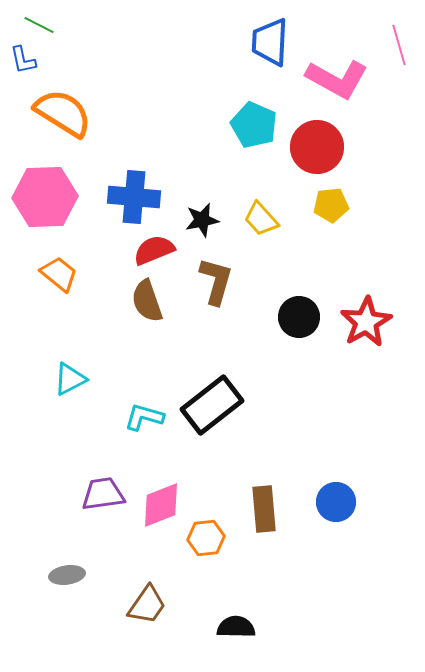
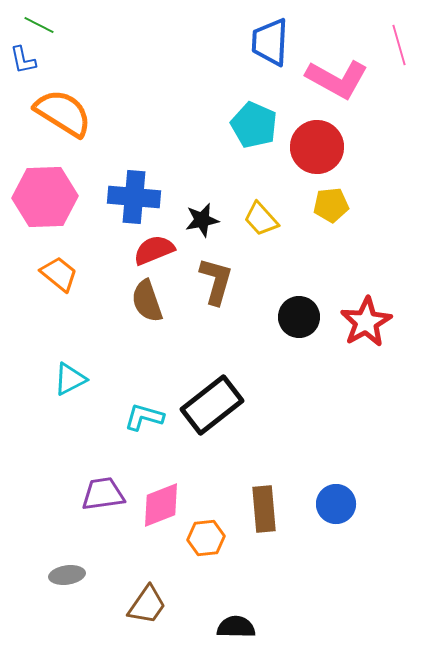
blue circle: moved 2 px down
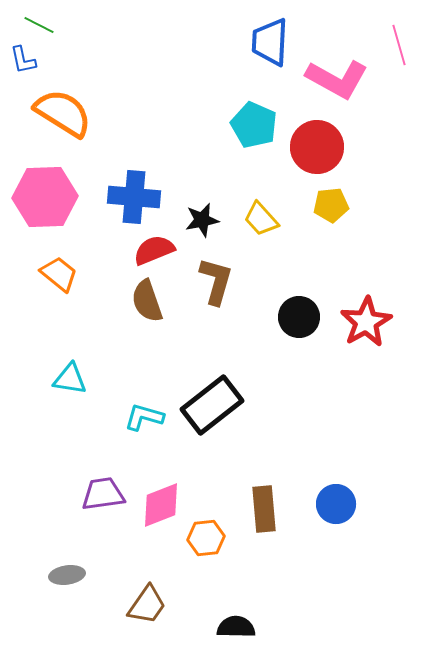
cyan triangle: rotated 36 degrees clockwise
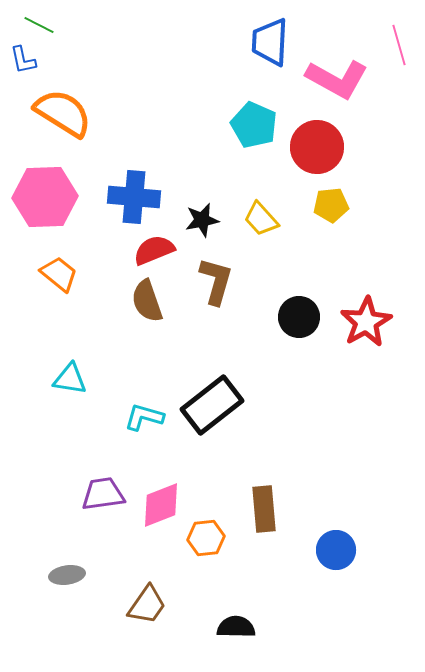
blue circle: moved 46 px down
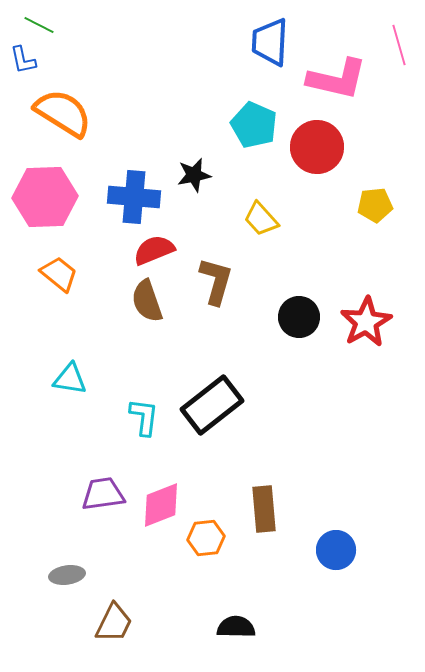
pink L-shape: rotated 16 degrees counterclockwise
yellow pentagon: moved 44 px right
black star: moved 8 px left, 45 px up
cyan L-shape: rotated 81 degrees clockwise
brown trapezoid: moved 33 px left, 18 px down; rotated 9 degrees counterclockwise
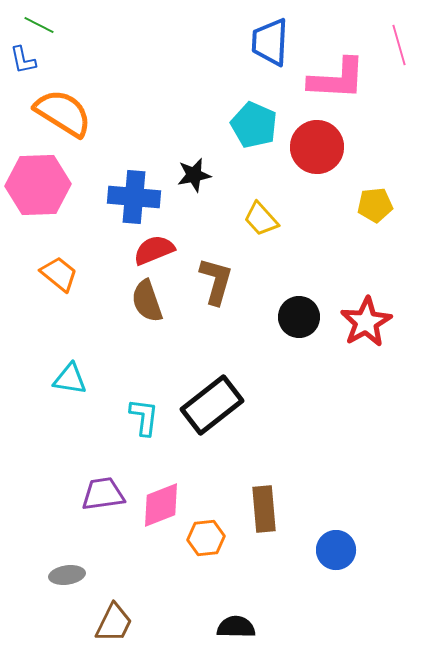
pink L-shape: rotated 10 degrees counterclockwise
pink hexagon: moved 7 px left, 12 px up
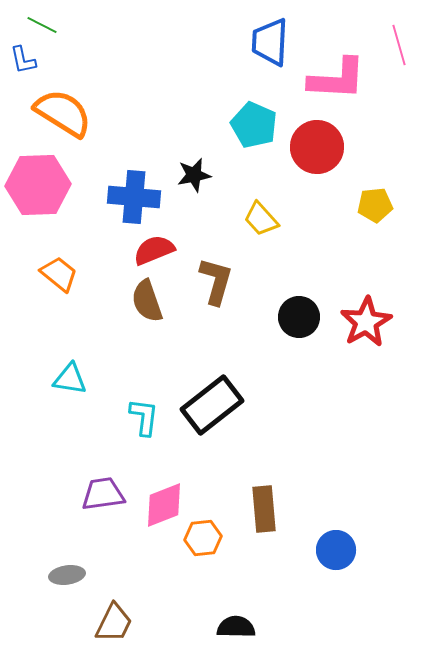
green line: moved 3 px right
pink diamond: moved 3 px right
orange hexagon: moved 3 px left
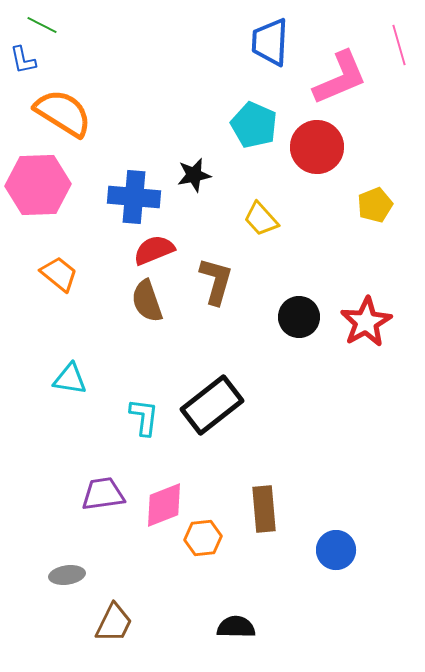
pink L-shape: moved 3 px right, 1 px up; rotated 26 degrees counterclockwise
yellow pentagon: rotated 16 degrees counterclockwise
